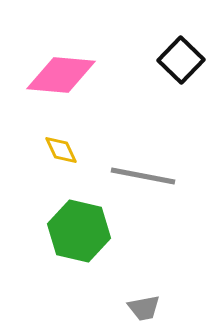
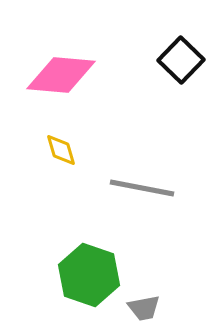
yellow diamond: rotated 9 degrees clockwise
gray line: moved 1 px left, 12 px down
green hexagon: moved 10 px right, 44 px down; rotated 6 degrees clockwise
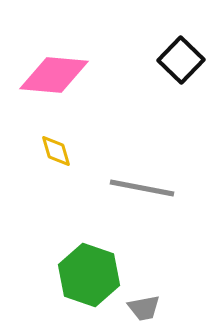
pink diamond: moved 7 px left
yellow diamond: moved 5 px left, 1 px down
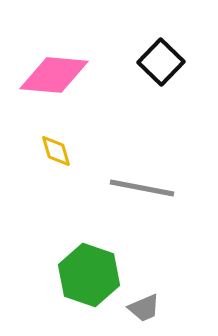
black square: moved 20 px left, 2 px down
gray trapezoid: rotated 12 degrees counterclockwise
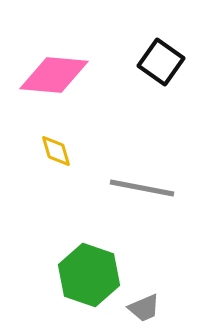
black square: rotated 9 degrees counterclockwise
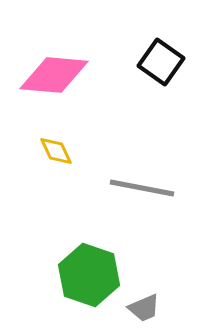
yellow diamond: rotated 9 degrees counterclockwise
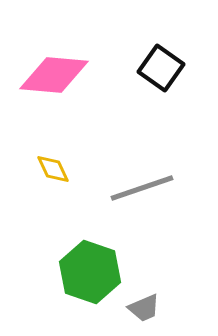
black square: moved 6 px down
yellow diamond: moved 3 px left, 18 px down
gray line: rotated 30 degrees counterclockwise
green hexagon: moved 1 px right, 3 px up
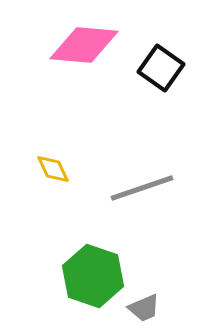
pink diamond: moved 30 px right, 30 px up
green hexagon: moved 3 px right, 4 px down
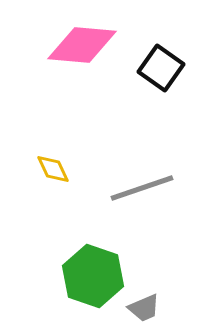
pink diamond: moved 2 px left
